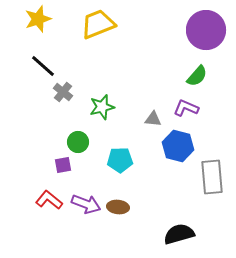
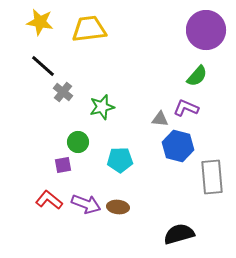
yellow star: moved 2 px right, 3 px down; rotated 28 degrees clockwise
yellow trapezoid: moved 9 px left, 5 px down; rotated 15 degrees clockwise
gray triangle: moved 7 px right
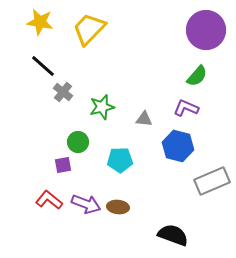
yellow trapezoid: rotated 39 degrees counterclockwise
gray triangle: moved 16 px left
gray rectangle: moved 4 px down; rotated 72 degrees clockwise
black semicircle: moved 6 px left, 1 px down; rotated 36 degrees clockwise
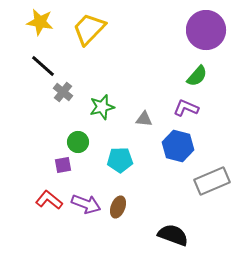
brown ellipse: rotated 75 degrees counterclockwise
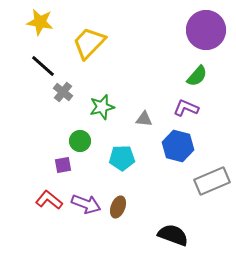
yellow trapezoid: moved 14 px down
green circle: moved 2 px right, 1 px up
cyan pentagon: moved 2 px right, 2 px up
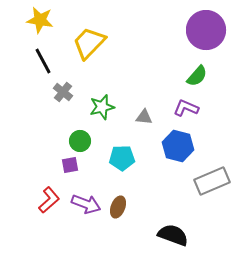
yellow star: moved 2 px up
black line: moved 5 px up; rotated 20 degrees clockwise
gray triangle: moved 2 px up
purple square: moved 7 px right
red L-shape: rotated 100 degrees clockwise
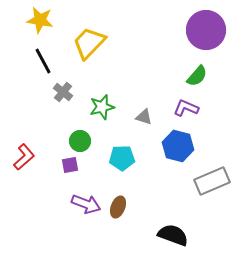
gray triangle: rotated 12 degrees clockwise
red L-shape: moved 25 px left, 43 px up
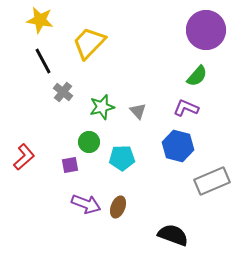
gray triangle: moved 6 px left, 6 px up; rotated 30 degrees clockwise
green circle: moved 9 px right, 1 px down
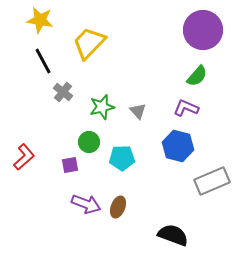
purple circle: moved 3 px left
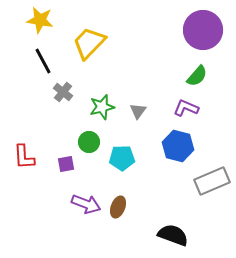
gray triangle: rotated 18 degrees clockwise
red L-shape: rotated 128 degrees clockwise
purple square: moved 4 px left, 1 px up
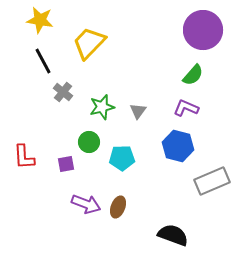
green semicircle: moved 4 px left, 1 px up
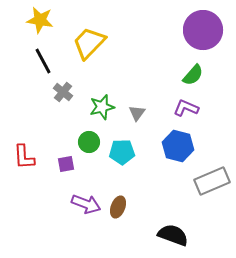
gray triangle: moved 1 px left, 2 px down
cyan pentagon: moved 6 px up
